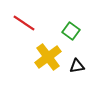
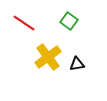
green square: moved 2 px left, 10 px up
black triangle: moved 2 px up
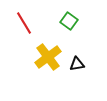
red line: rotated 25 degrees clockwise
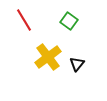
red line: moved 3 px up
black triangle: rotated 42 degrees counterclockwise
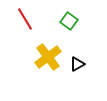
red line: moved 1 px right, 1 px up
black triangle: rotated 21 degrees clockwise
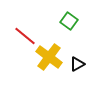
red line: moved 17 px down; rotated 20 degrees counterclockwise
yellow cross: moved 1 px right; rotated 16 degrees counterclockwise
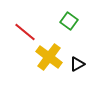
red line: moved 4 px up
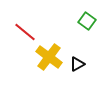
green square: moved 18 px right
